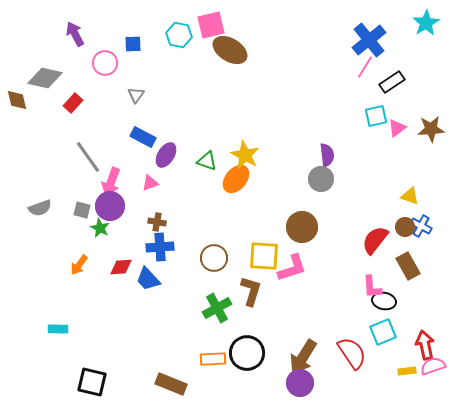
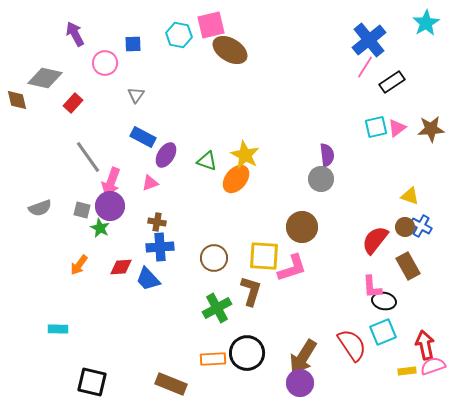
cyan square at (376, 116): moved 11 px down
red semicircle at (352, 353): moved 8 px up
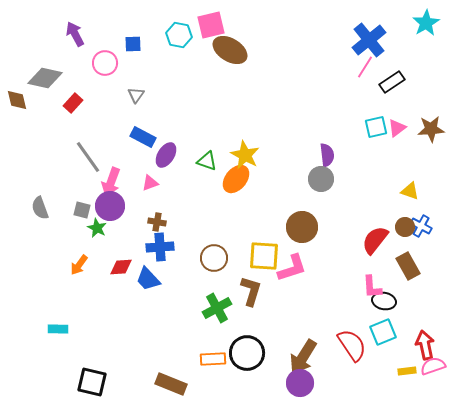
yellow triangle at (410, 196): moved 5 px up
gray semicircle at (40, 208): rotated 90 degrees clockwise
green star at (100, 228): moved 3 px left
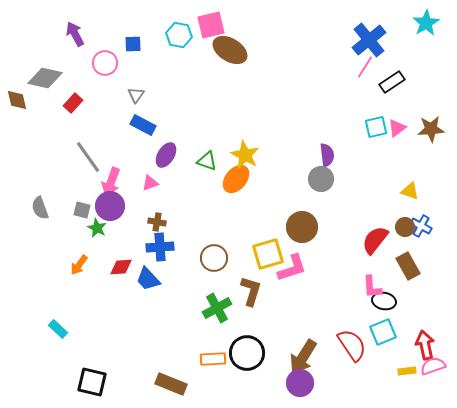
blue rectangle at (143, 137): moved 12 px up
yellow square at (264, 256): moved 4 px right, 2 px up; rotated 20 degrees counterclockwise
cyan rectangle at (58, 329): rotated 42 degrees clockwise
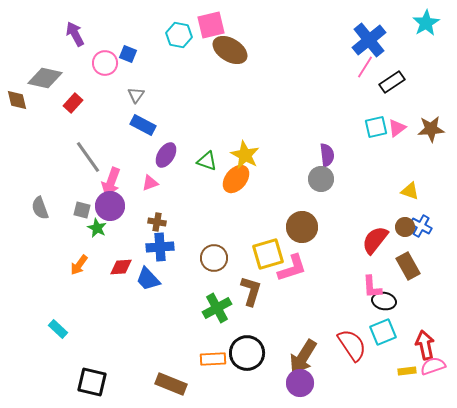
blue square at (133, 44): moved 5 px left, 10 px down; rotated 24 degrees clockwise
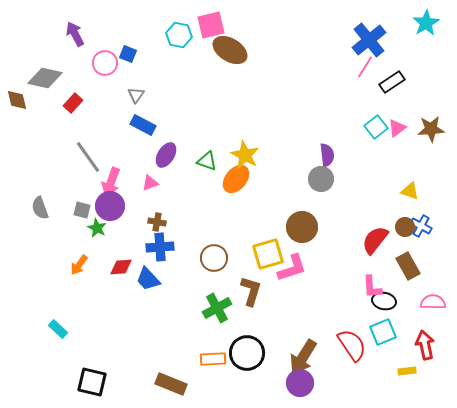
cyan square at (376, 127): rotated 25 degrees counterclockwise
pink semicircle at (433, 366): moved 64 px up; rotated 20 degrees clockwise
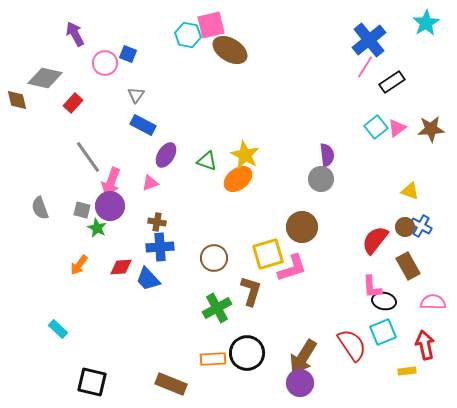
cyan hexagon at (179, 35): moved 9 px right
orange ellipse at (236, 179): moved 2 px right; rotated 12 degrees clockwise
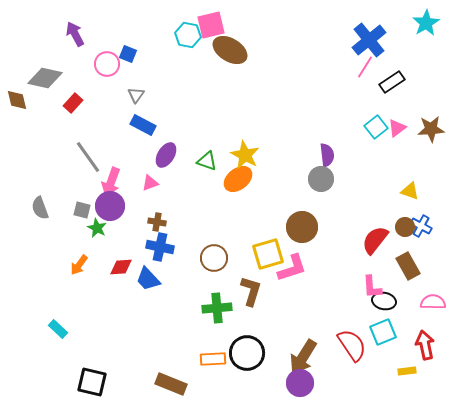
pink circle at (105, 63): moved 2 px right, 1 px down
blue cross at (160, 247): rotated 16 degrees clockwise
green cross at (217, 308): rotated 24 degrees clockwise
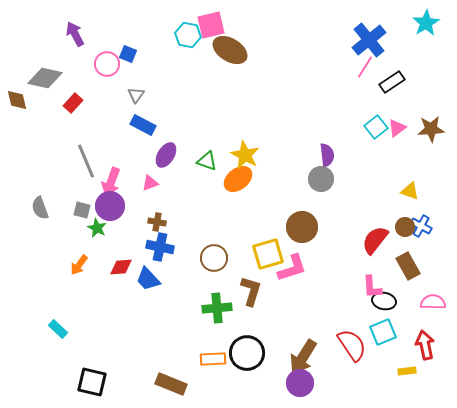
gray line at (88, 157): moved 2 px left, 4 px down; rotated 12 degrees clockwise
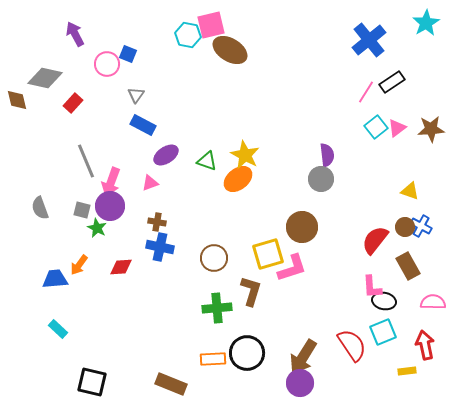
pink line at (365, 67): moved 1 px right, 25 px down
purple ellipse at (166, 155): rotated 25 degrees clockwise
blue trapezoid at (148, 279): moved 93 px left; rotated 128 degrees clockwise
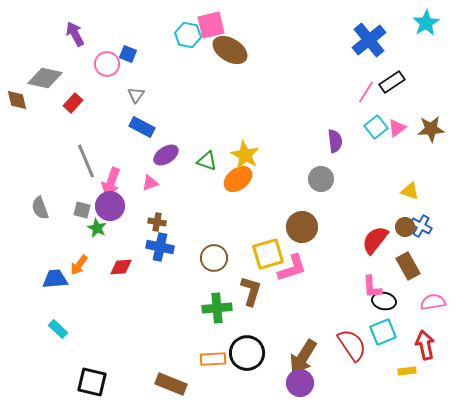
blue rectangle at (143, 125): moved 1 px left, 2 px down
purple semicircle at (327, 155): moved 8 px right, 14 px up
pink semicircle at (433, 302): rotated 10 degrees counterclockwise
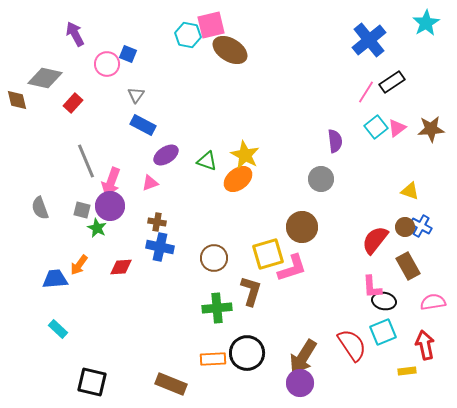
blue rectangle at (142, 127): moved 1 px right, 2 px up
